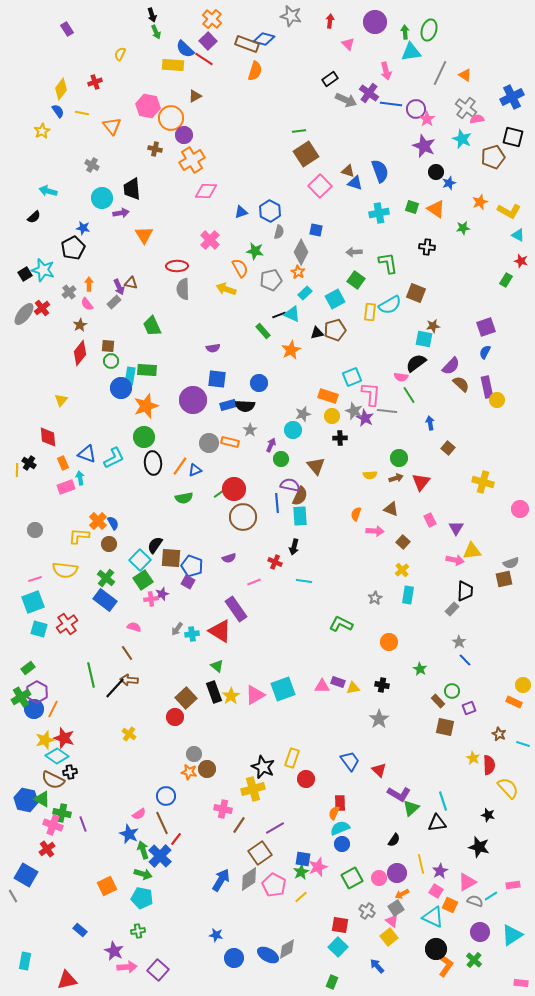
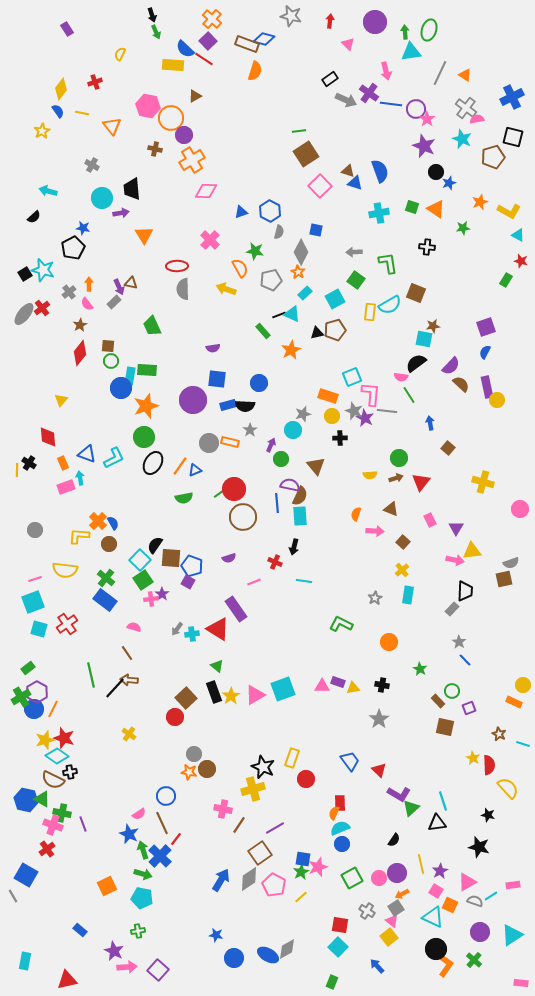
black ellipse at (153, 463): rotated 35 degrees clockwise
purple star at (162, 594): rotated 16 degrees counterclockwise
red triangle at (220, 631): moved 2 px left, 2 px up
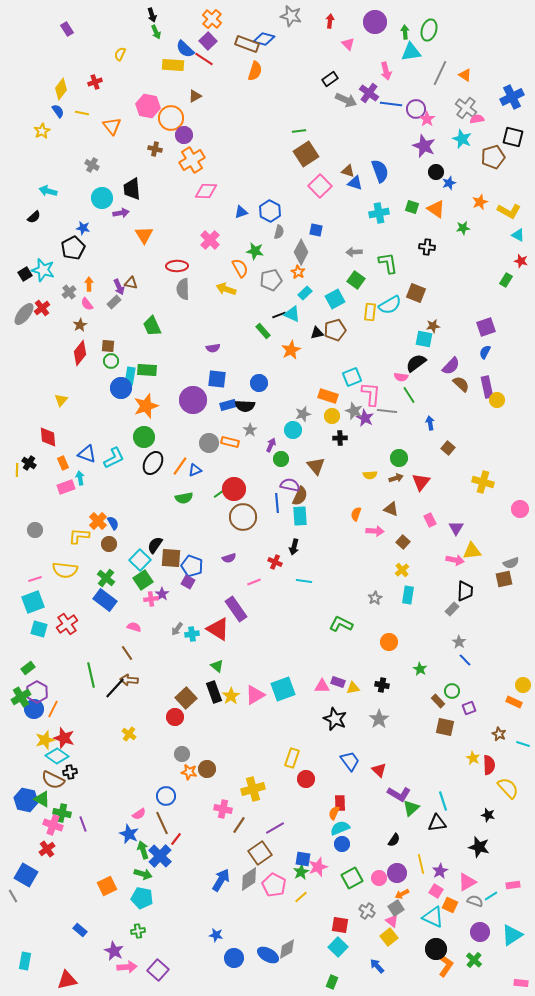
gray circle at (194, 754): moved 12 px left
black star at (263, 767): moved 72 px right, 48 px up
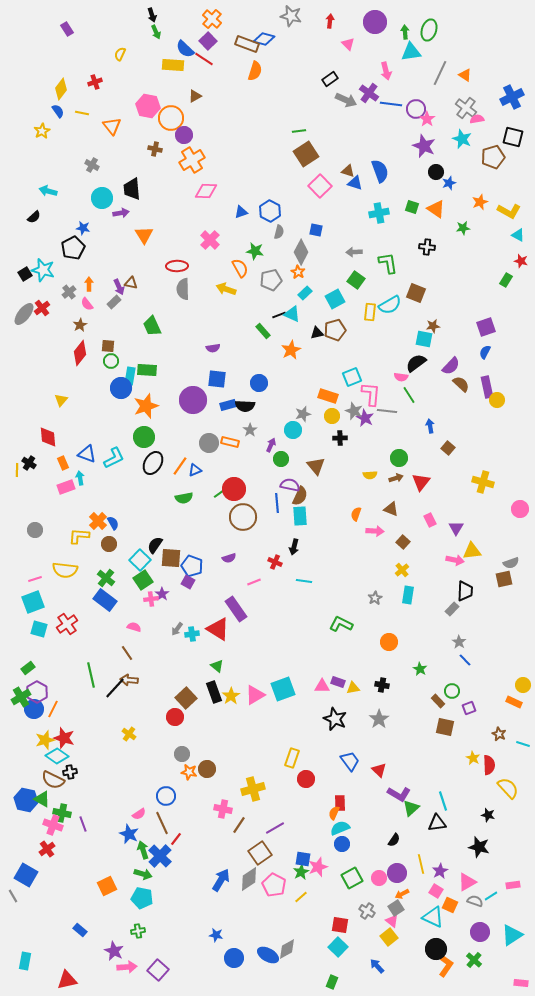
blue arrow at (430, 423): moved 3 px down
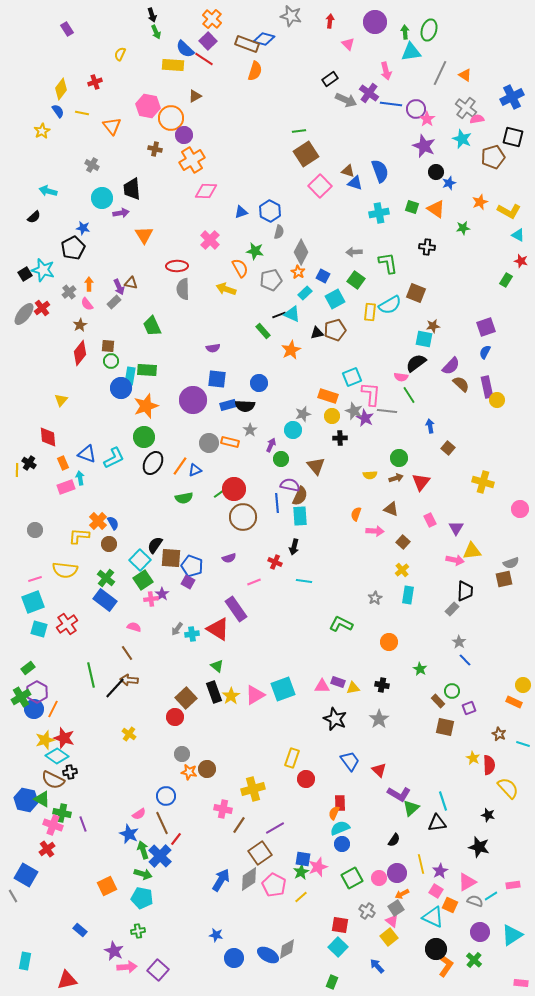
blue square at (316, 230): moved 7 px right, 46 px down; rotated 16 degrees clockwise
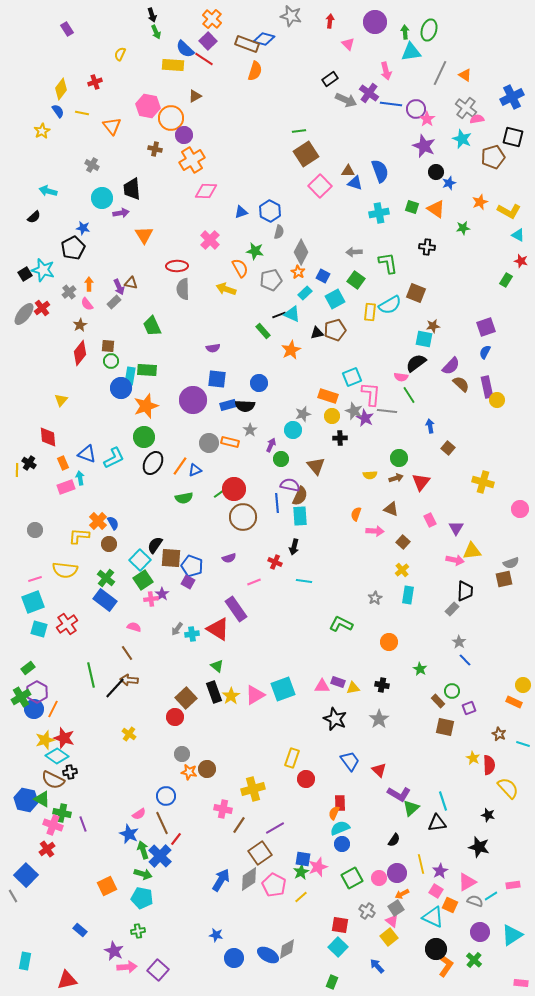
brown triangle at (348, 171): rotated 16 degrees counterclockwise
blue square at (26, 875): rotated 15 degrees clockwise
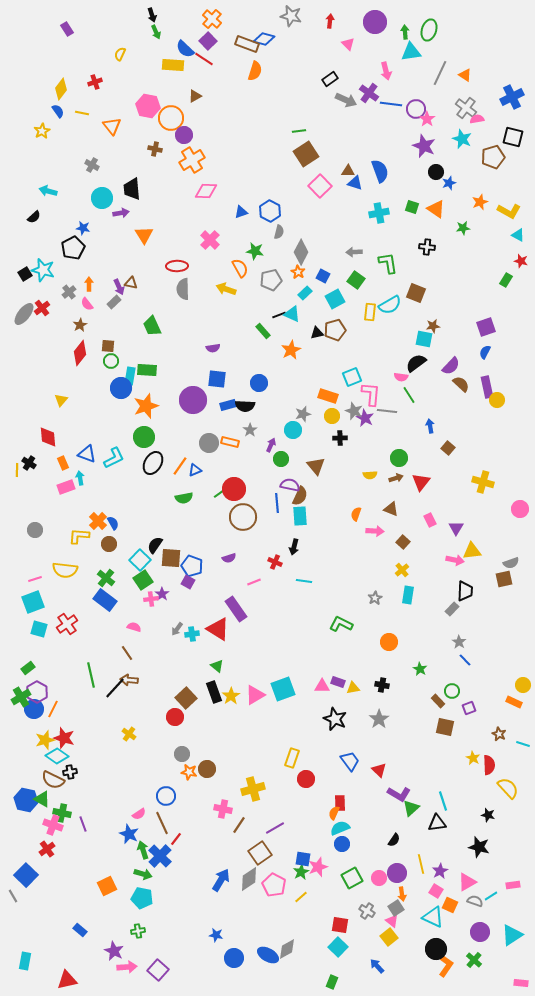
orange arrow at (402, 894): rotated 72 degrees counterclockwise
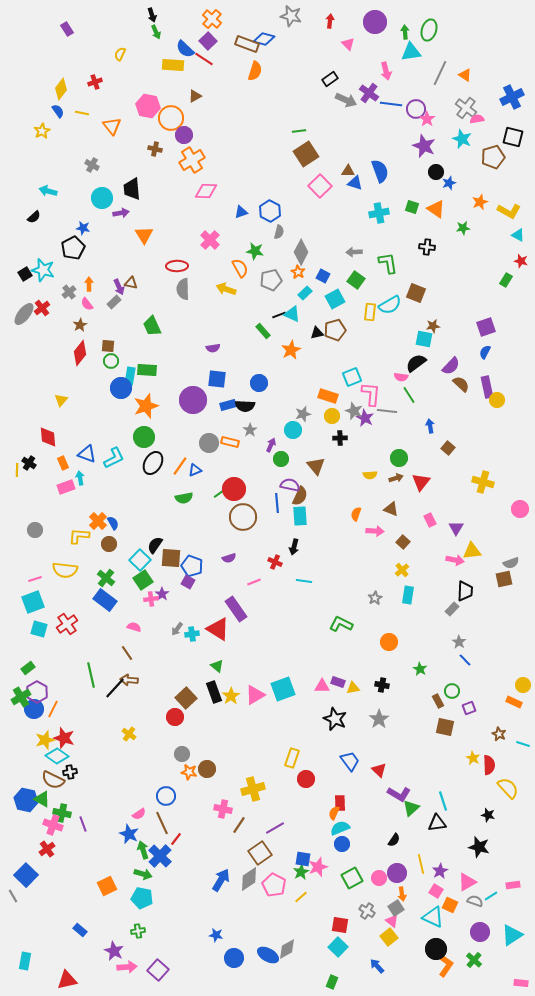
brown rectangle at (438, 701): rotated 16 degrees clockwise
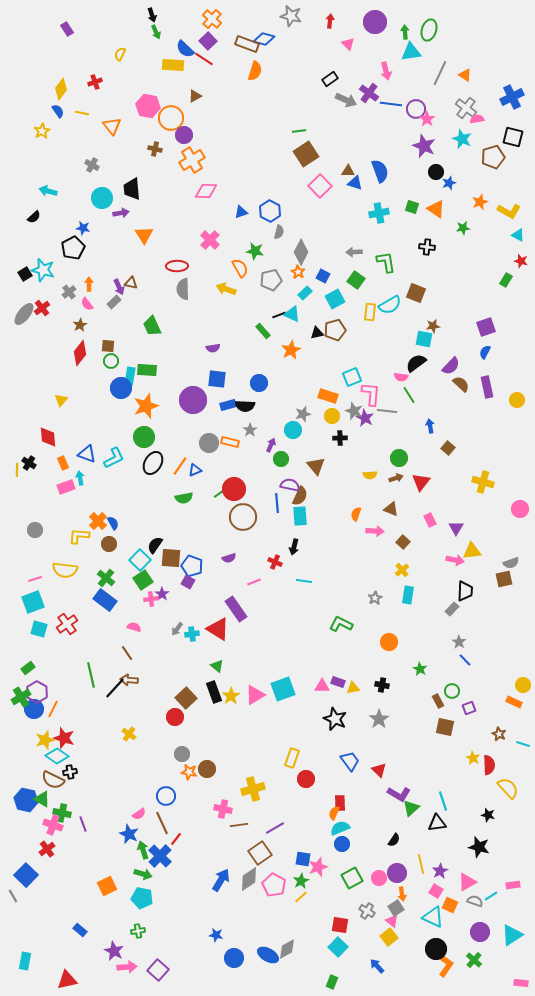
green L-shape at (388, 263): moved 2 px left, 1 px up
yellow circle at (497, 400): moved 20 px right
brown line at (239, 825): rotated 48 degrees clockwise
green star at (301, 872): moved 9 px down
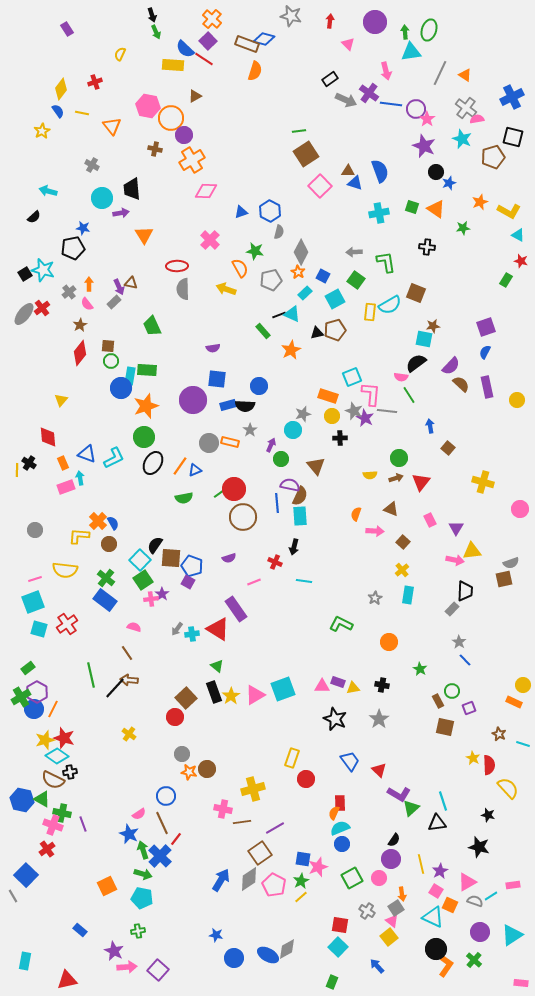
black pentagon at (73, 248): rotated 15 degrees clockwise
blue circle at (259, 383): moved 3 px down
blue hexagon at (26, 800): moved 4 px left
brown line at (239, 825): moved 3 px right, 3 px up
purple circle at (397, 873): moved 6 px left, 14 px up
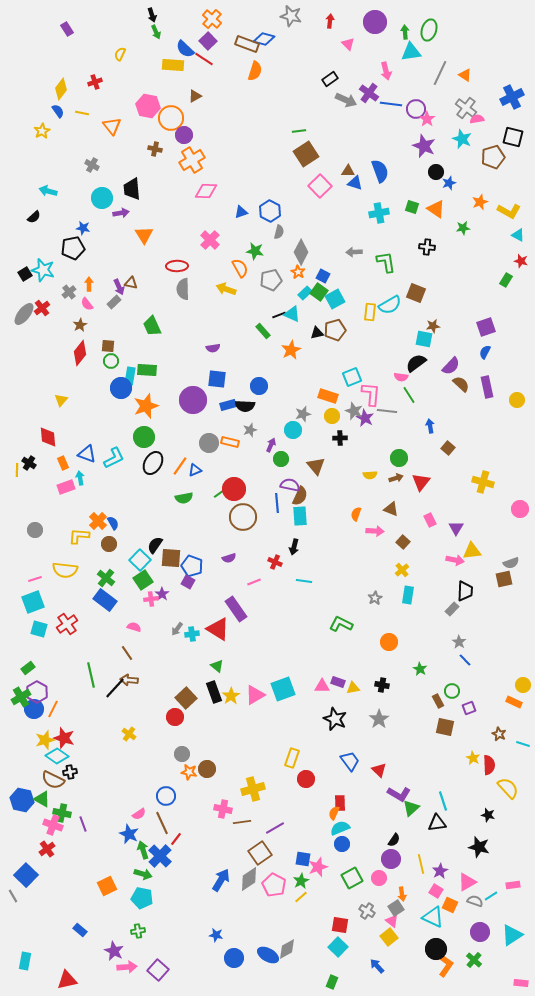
green square at (356, 280): moved 37 px left, 12 px down
gray star at (250, 430): rotated 16 degrees clockwise
